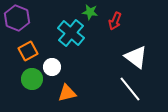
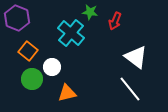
orange square: rotated 24 degrees counterclockwise
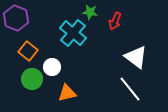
purple hexagon: moved 1 px left
cyan cross: moved 2 px right
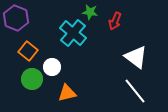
white line: moved 5 px right, 2 px down
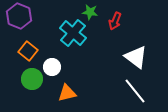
purple hexagon: moved 3 px right, 2 px up
